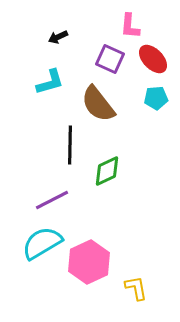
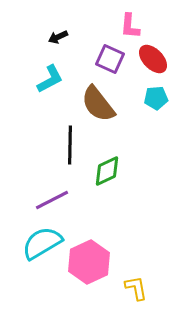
cyan L-shape: moved 3 px up; rotated 12 degrees counterclockwise
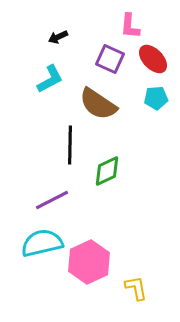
brown semicircle: rotated 18 degrees counterclockwise
cyan semicircle: rotated 18 degrees clockwise
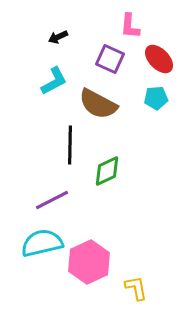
red ellipse: moved 6 px right
cyan L-shape: moved 4 px right, 2 px down
brown semicircle: rotated 6 degrees counterclockwise
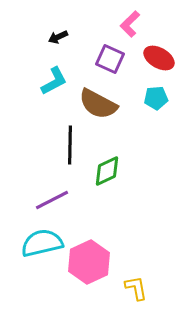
pink L-shape: moved 2 px up; rotated 40 degrees clockwise
red ellipse: moved 1 px up; rotated 16 degrees counterclockwise
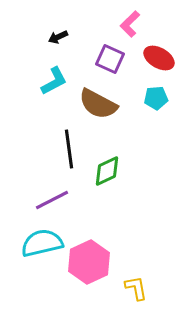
black line: moved 1 px left, 4 px down; rotated 9 degrees counterclockwise
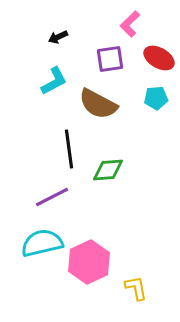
purple square: rotated 32 degrees counterclockwise
green diamond: moved 1 px right, 1 px up; rotated 20 degrees clockwise
purple line: moved 3 px up
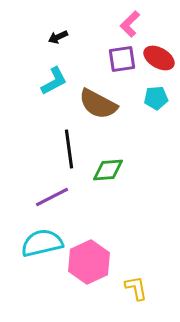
purple square: moved 12 px right
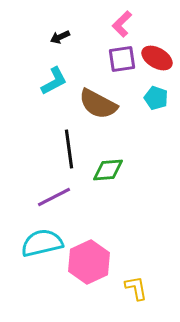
pink L-shape: moved 8 px left
black arrow: moved 2 px right
red ellipse: moved 2 px left
cyan pentagon: rotated 25 degrees clockwise
purple line: moved 2 px right
